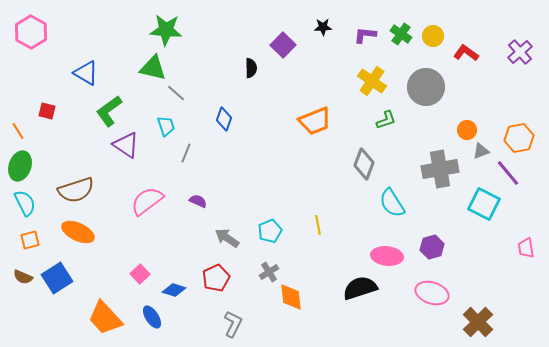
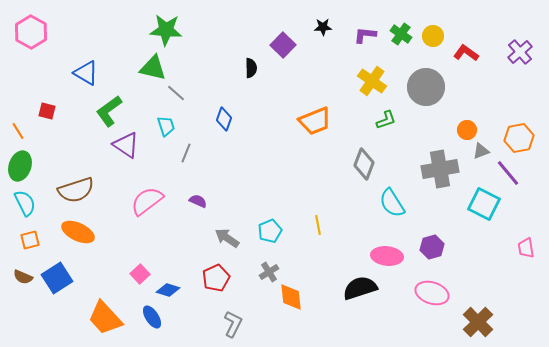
blue diamond at (174, 290): moved 6 px left
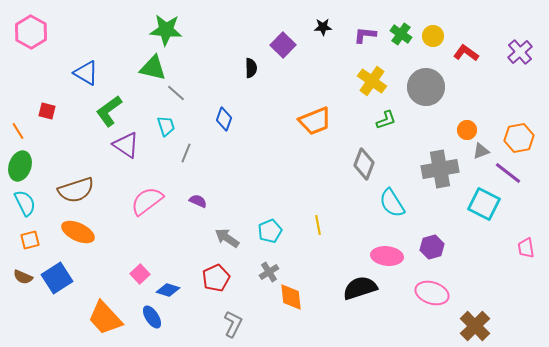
purple line at (508, 173): rotated 12 degrees counterclockwise
brown cross at (478, 322): moved 3 px left, 4 px down
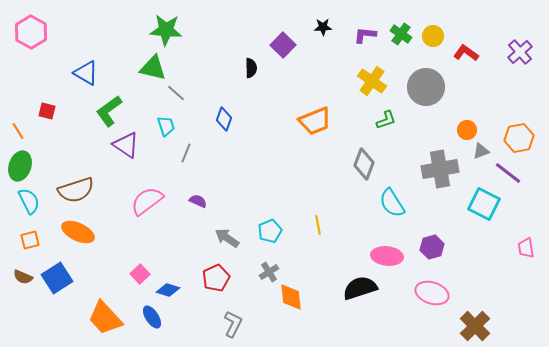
cyan semicircle at (25, 203): moved 4 px right, 2 px up
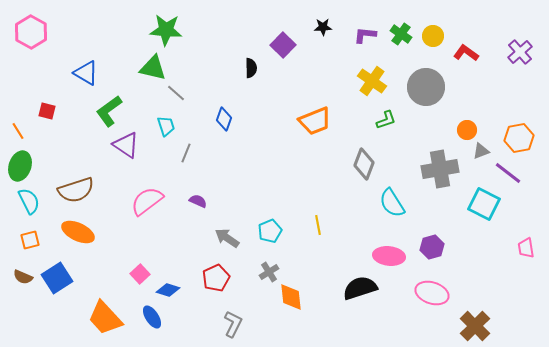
pink ellipse at (387, 256): moved 2 px right
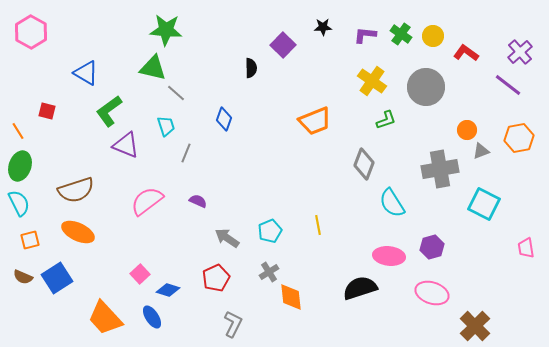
purple triangle at (126, 145): rotated 12 degrees counterclockwise
purple line at (508, 173): moved 88 px up
cyan semicircle at (29, 201): moved 10 px left, 2 px down
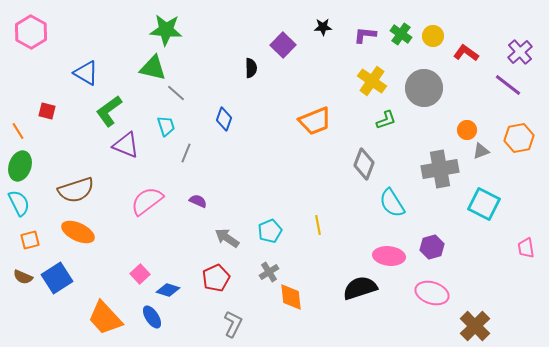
gray circle at (426, 87): moved 2 px left, 1 px down
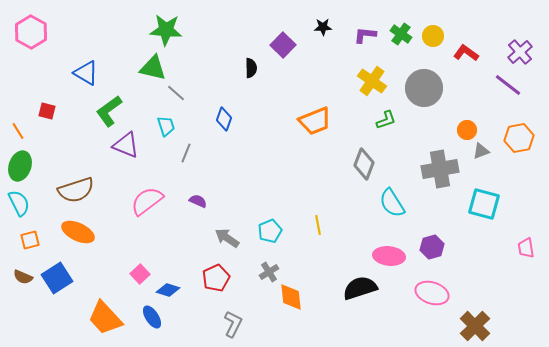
cyan square at (484, 204): rotated 12 degrees counterclockwise
